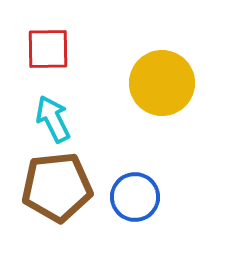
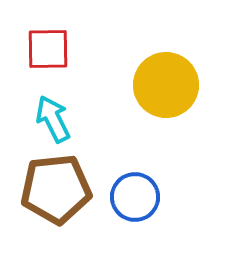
yellow circle: moved 4 px right, 2 px down
brown pentagon: moved 1 px left, 2 px down
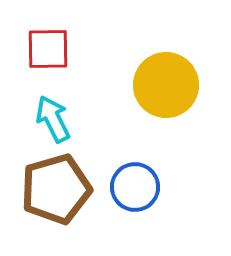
brown pentagon: rotated 10 degrees counterclockwise
blue circle: moved 10 px up
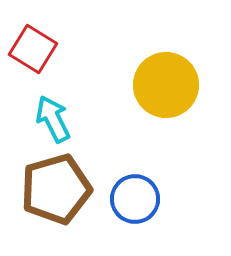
red square: moved 15 px left; rotated 33 degrees clockwise
blue circle: moved 12 px down
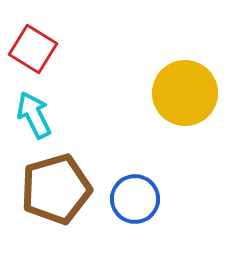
yellow circle: moved 19 px right, 8 px down
cyan arrow: moved 19 px left, 4 px up
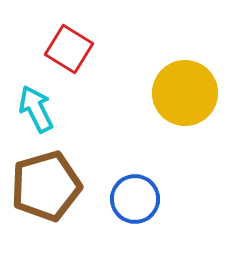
red square: moved 36 px right
cyan arrow: moved 2 px right, 6 px up
brown pentagon: moved 10 px left, 3 px up
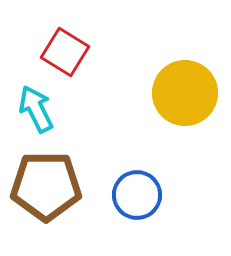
red square: moved 4 px left, 3 px down
brown pentagon: rotated 16 degrees clockwise
blue circle: moved 2 px right, 4 px up
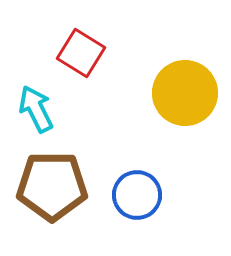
red square: moved 16 px right, 1 px down
brown pentagon: moved 6 px right
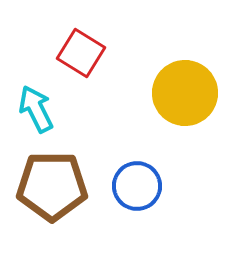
blue circle: moved 9 px up
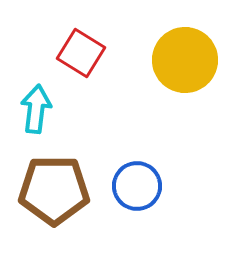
yellow circle: moved 33 px up
cyan arrow: rotated 33 degrees clockwise
brown pentagon: moved 2 px right, 4 px down
